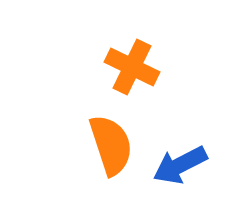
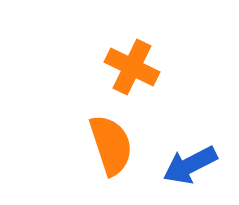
blue arrow: moved 10 px right
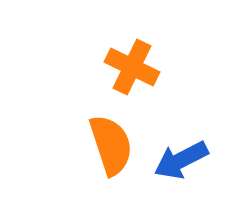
blue arrow: moved 9 px left, 5 px up
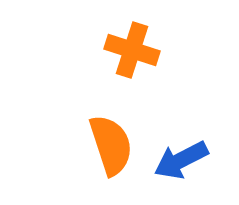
orange cross: moved 17 px up; rotated 8 degrees counterclockwise
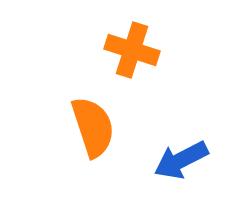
orange semicircle: moved 18 px left, 18 px up
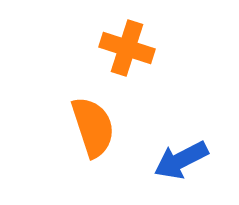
orange cross: moved 5 px left, 2 px up
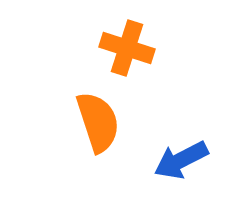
orange semicircle: moved 5 px right, 5 px up
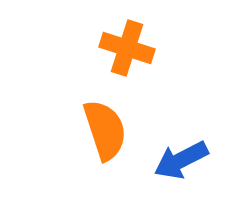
orange semicircle: moved 7 px right, 8 px down
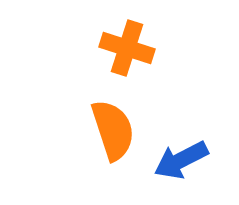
orange semicircle: moved 8 px right
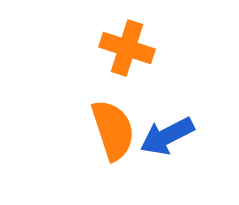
blue arrow: moved 14 px left, 24 px up
